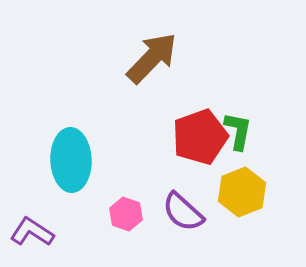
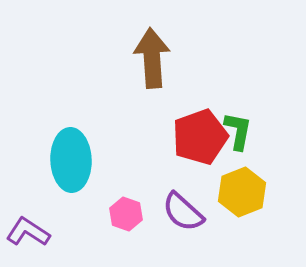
brown arrow: rotated 48 degrees counterclockwise
purple L-shape: moved 4 px left
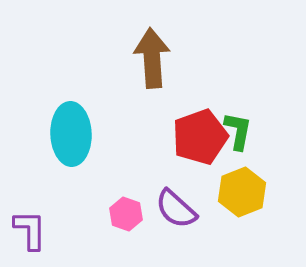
cyan ellipse: moved 26 px up
purple semicircle: moved 7 px left, 3 px up
purple L-shape: moved 2 px right, 2 px up; rotated 57 degrees clockwise
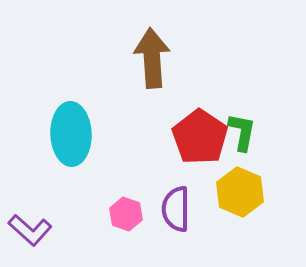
green L-shape: moved 4 px right, 1 px down
red pentagon: rotated 18 degrees counterclockwise
yellow hexagon: moved 2 px left; rotated 15 degrees counterclockwise
purple semicircle: rotated 48 degrees clockwise
purple L-shape: rotated 132 degrees clockwise
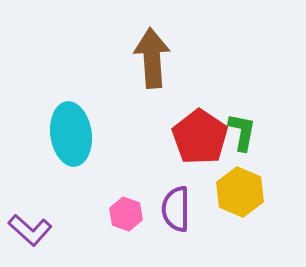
cyan ellipse: rotated 6 degrees counterclockwise
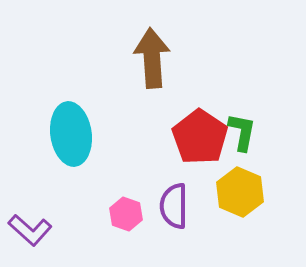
purple semicircle: moved 2 px left, 3 px up
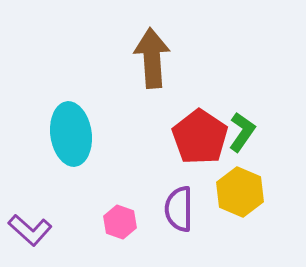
green L-shape: rotated 24 degrees clockwise
purple semicircle: moved 5 px right, 3 px down
pink hexagon: moved 6 px left, 8 px down
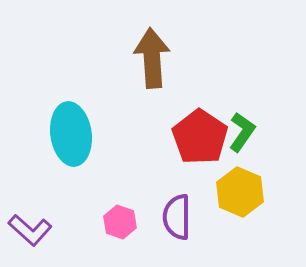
purple semicircle: moved 2 px left, 8 px down
